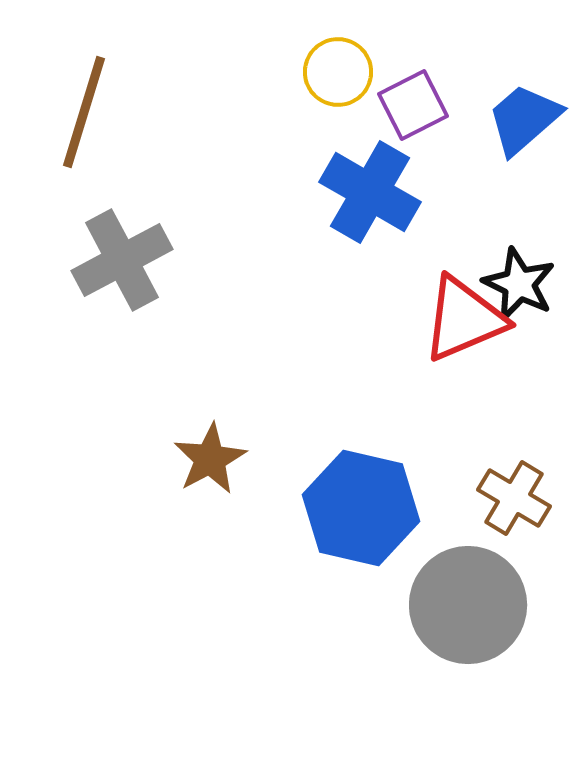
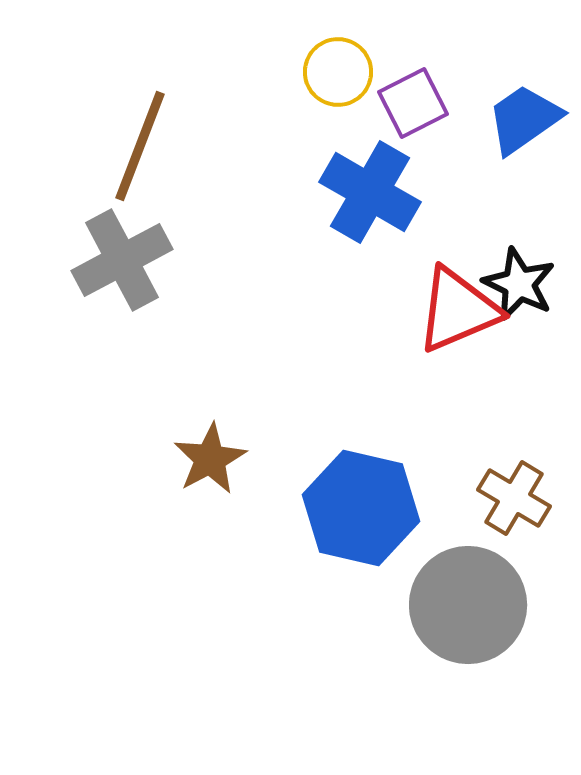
purple square: moved 2 px up
brown line: moved 56 px right, 34 px down; rotated 4 degrees clockwise
blue trapezoid: rotated 6 degrees clockwise
red triangle: moved 6 px left, 9 px up
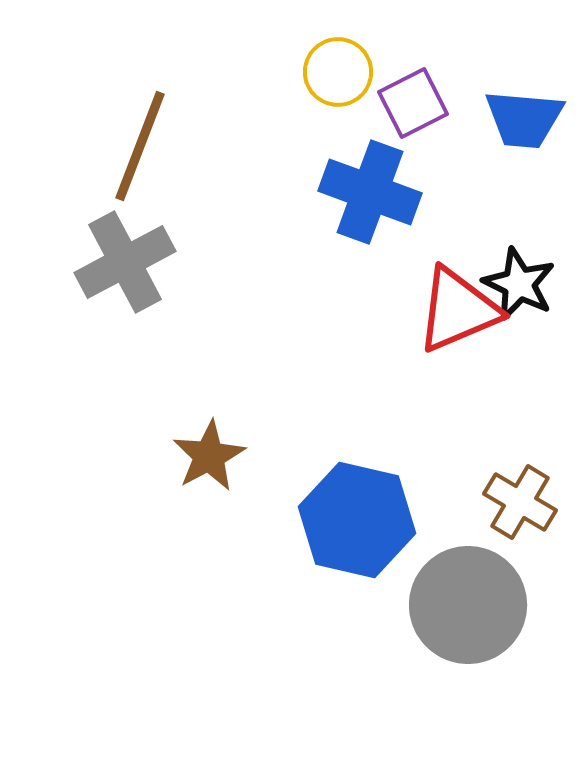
blue trapezoid: rotated 140 degrees counterclockwise
blue cross: rotated 10 degrees counterclockwise
gray cross: moved 3 px right, 2 px down
brown star: moved 1 px left, 3 px up
brown cross: moved 6 px right, 4 px down
blue hexagon: moved 4 px left, 12 px down
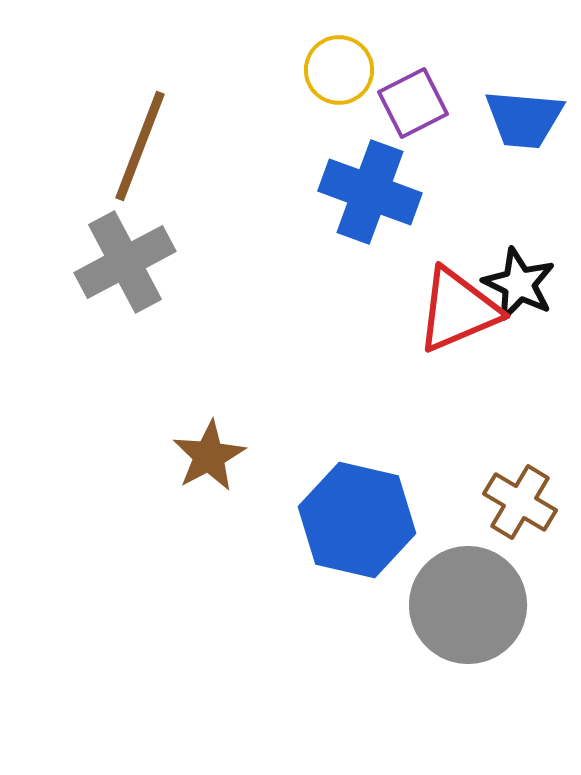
yellow circle: moved 1 px right, 2 px up
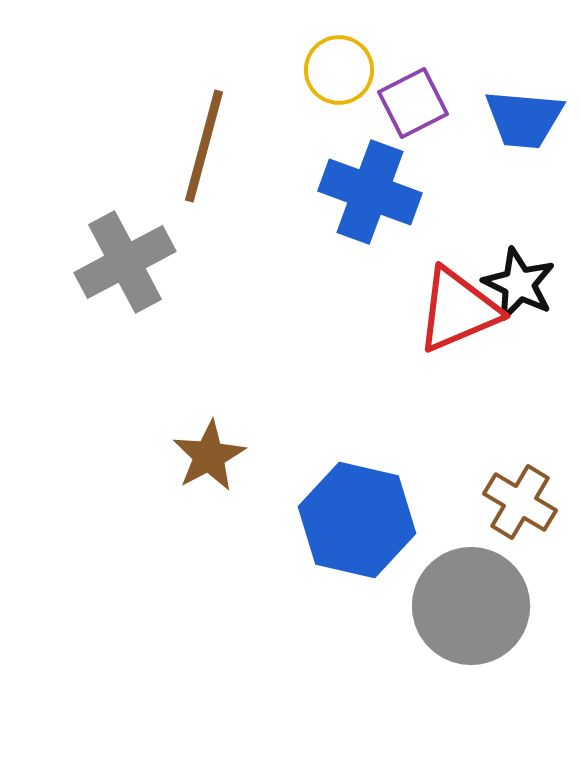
brown line: moved 64 px right; rotated 6 degrees counterclockwise
gray circle: moved 3 px right, 1 px down
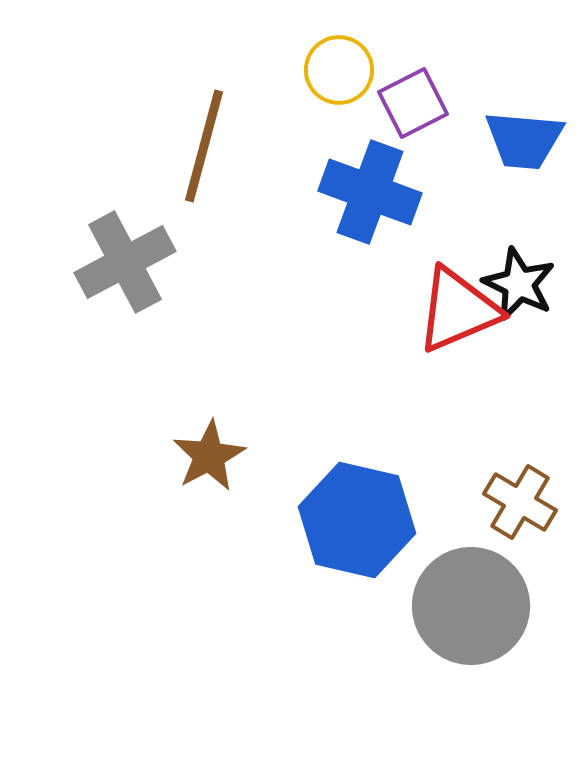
blue trapezoid: moved 21 px down
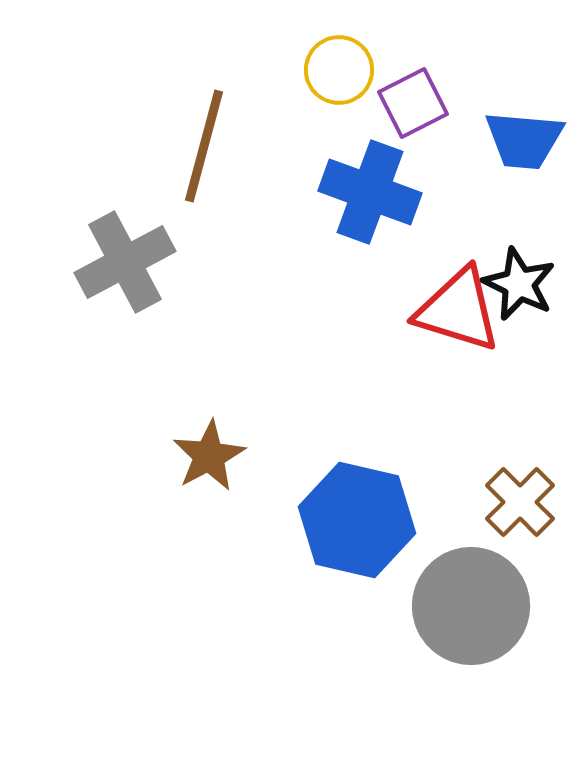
red triangle: rotated 40 degrees clockwise
brown cross: rotated 14 degrees clockwise
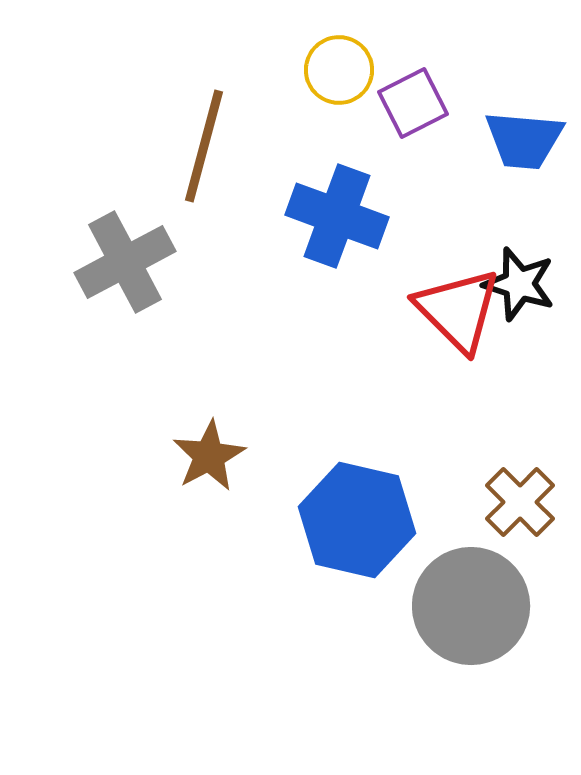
blue cross: moved 33 px left, 24 px down
black star: rotated 8 degrees counterclockwise
red triangle: rotated 28 degrees clockwise
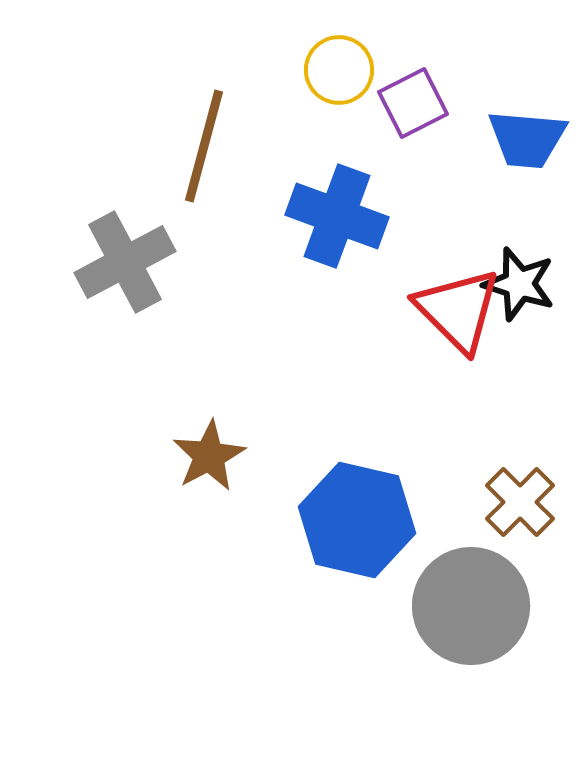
blue trapezoid: moved 3 px right, 1 px up
